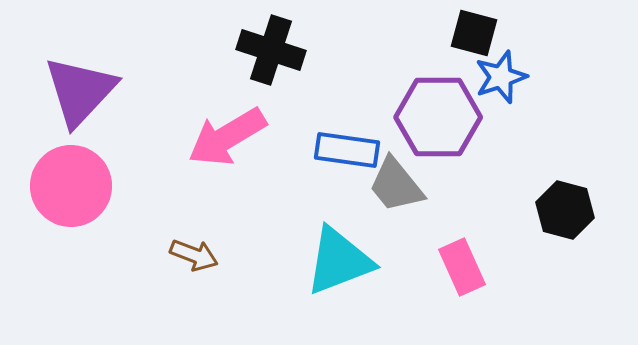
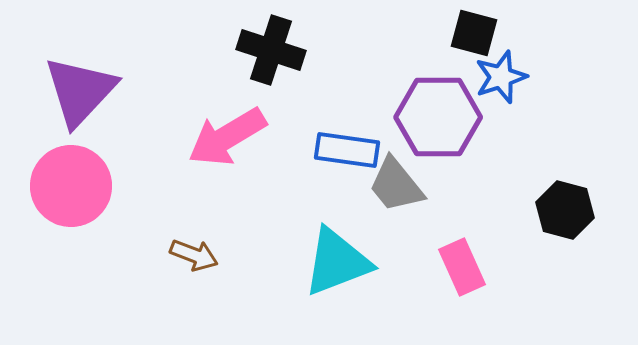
cyan triangle: moved 2 px left, 1 px down
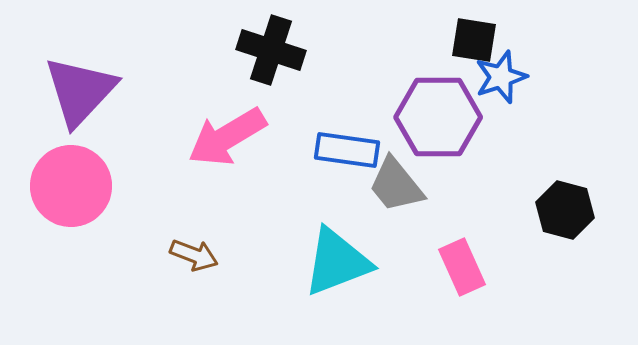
black square: moved 7 px down; rotated 6 degrees counterclockwise
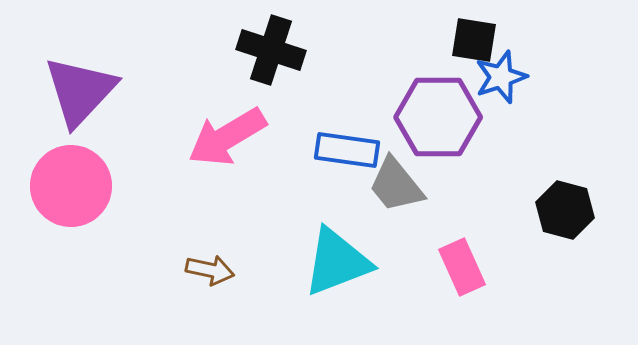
brown arrow: moved 16 px right, 15 px down; rotated 9 degrees counterclockwise
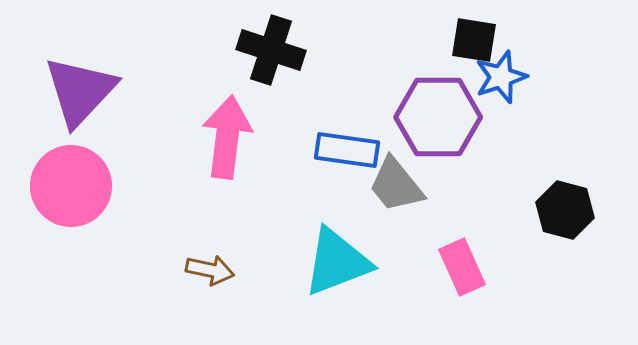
pink arrow: rotated 128 degrees clockwise
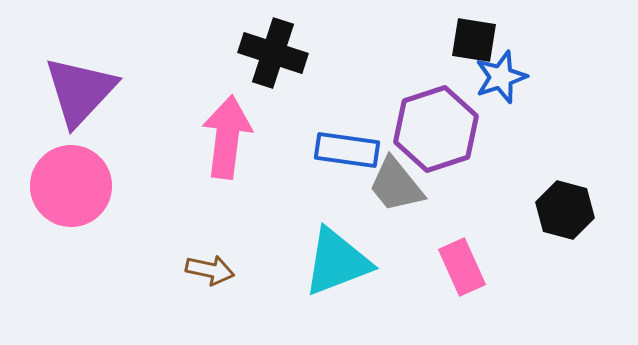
black cross: moved 2 px right, 3 px down
purple hexagon: moved 2 px left, 12 px down; rotated 18 degrees counterclockwise
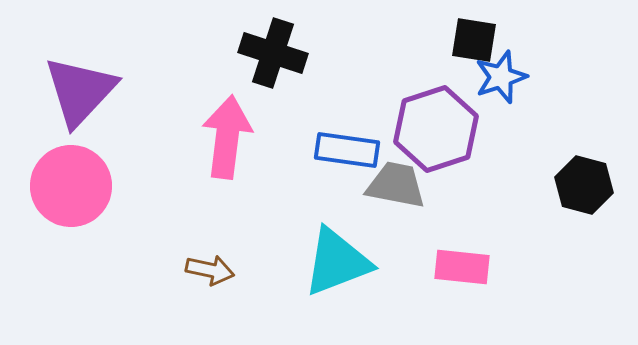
gray trapezoid: rotated 140 degrees clockwise
black hexagon: moved 19 px right, 25 px up
pink rectangle: rotated 60 degrees counterclockwise
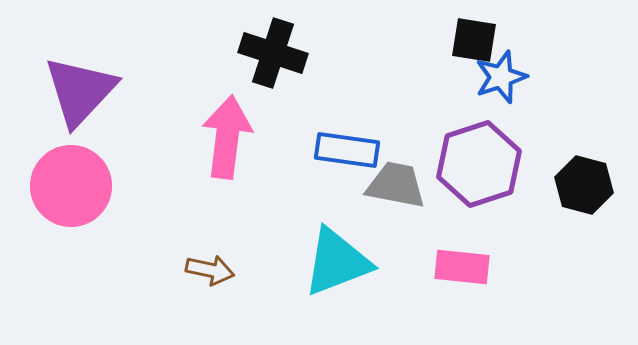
purple hexagon: moved 43 px right, 35 px down
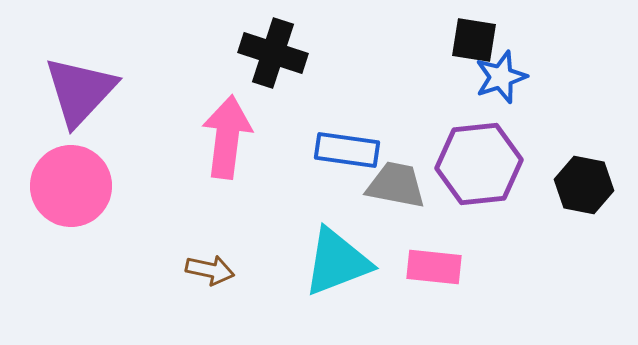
purple hexagon: rotated 12 degrees clockwise
black hexagon: rotated 4 degrees counterclockwise
pink rectangle: moved 28 px left
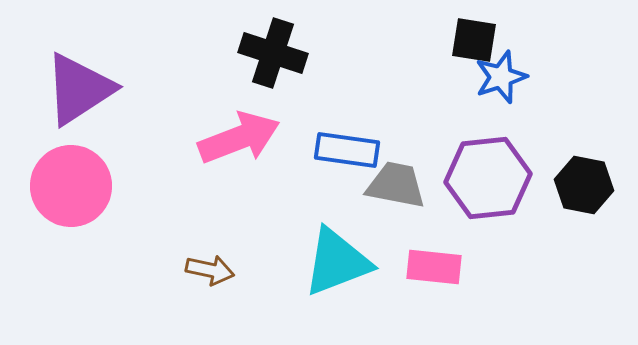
purple triangle: moved 1 px left, 2 px up; rotated 14 degrees clockwise
pink arrow: moved 12 px right, 1 px down; rotated 62 degrees clockwise
purple hexagon: moved 9 px right, 14 px down
